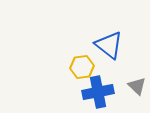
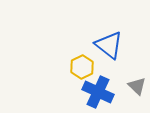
yellow hexagon: rotated 20 degrees counterclockwise
blue cross: rotated 36 degrees clockwise
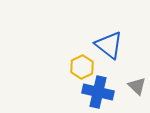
blue cross: rotated 12 degrees counterclockwise
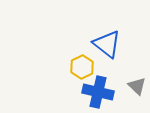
blue triangle: moved 2 px left, 1 px up
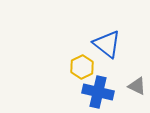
gray triangle: rotated 18 degrees counterclockwise
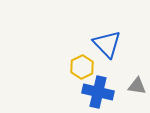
blue triangle: rotated 8 degrees clockwise
gray triangle: rotated 18 degrees counterclockwise
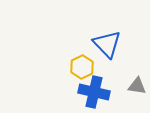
blue cross: moved 4 px left
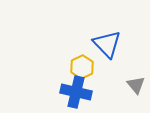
gray triangle: moved 1 px left, 1 px up; rotated 42 degrees clockwise
blue cross: moved 18 px left
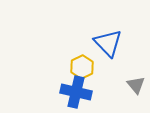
blue triangle: moved 1 px right, 1 px up
